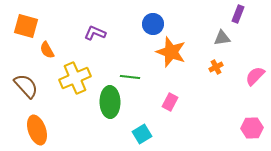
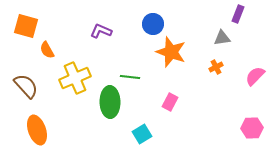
purple L-shape: moved 6 px right, 2 px up
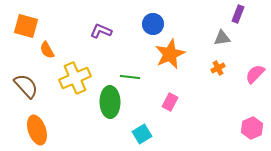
orange star: moved 1 px left, 2 px down; rotated 28 degrees clockwise
orange cross: moved 2 px right, 1 px down
pink semicircle: moved 2 px up
pink hexagon: rotated 20 degrees counterclockwise
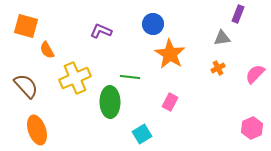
orange star: rotated 16 degrees counterclockwise
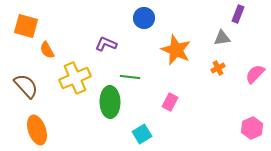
blue circle: moved 9 px left, 6 px up
purple L-shape: moved 5 px right, 13 px down
orange star: moved 6 px right, 4 px up; rotated 8 degrees counterclockwise
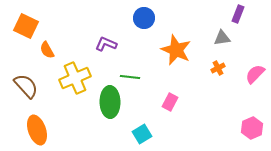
orange square: rotated 10 degrees clockwise
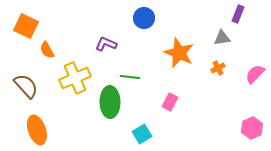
orange star: moved 3 px right, 3 px down
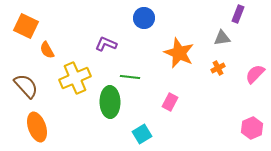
orange ellipse: moved 3 px up
